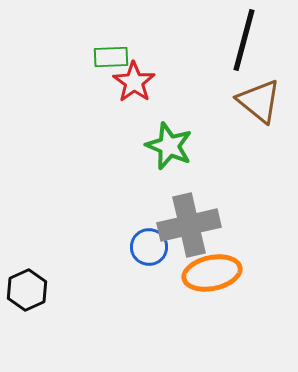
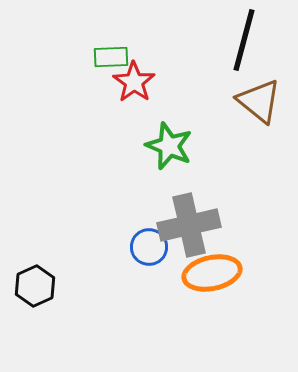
black hexagon: moved 8 px right, 4 px up
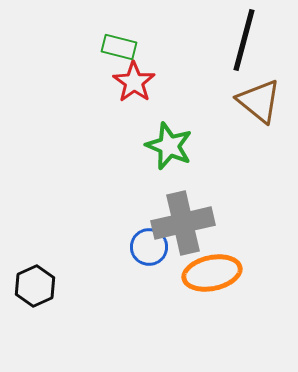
green rectangle: moved 8 px right, 10 px up; rotated 16 degrees clockwise
gray cross: moved 6 px left, 2 px up
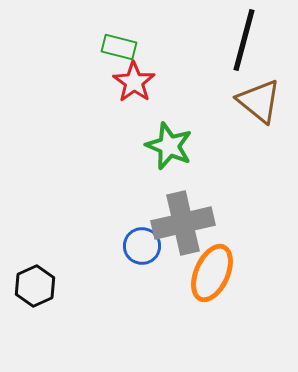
blue circle: moved 7 px left, 1 px up
orange ellipse: rotated 54 degrees counterclockwise
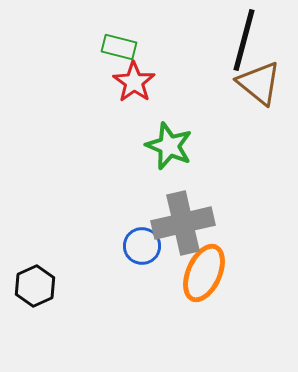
brown triangle: moved 18 px up
orange ellipse: moved 8 px left
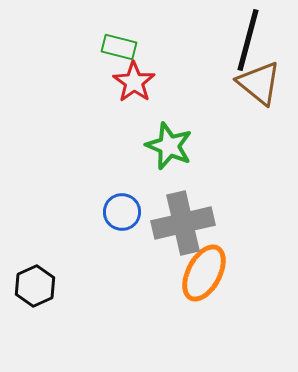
black line: moved 4 px right
blue circle: moved 20 px left, 34 px up
orange ellipse: rotated 4 degrees clockwise
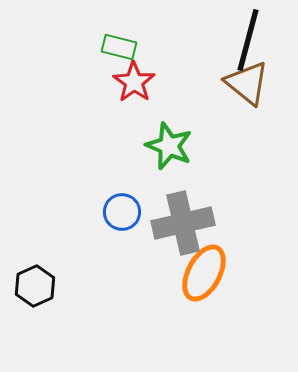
brown triangle: moved 12 px left
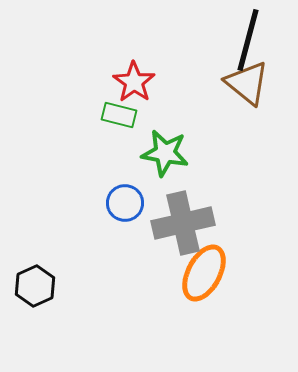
green rectangle: moved 68 px down
green star: moved 4 px left, 7 px down; rotated 12 degrees counterclockwise
blue circle: moved 3 px right, 9 px up
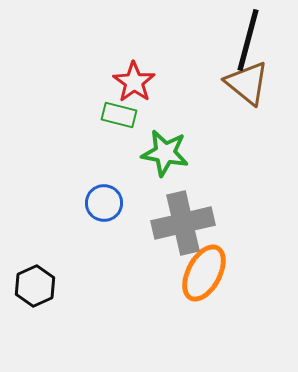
blue circle: moved 21 px left
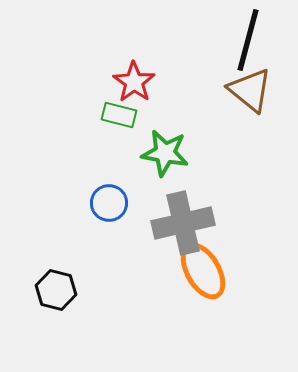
brown triangle: moved 3 px right, 7 px down
blue circle: moved 5 px right
orange ellipse: moved 1 px left, 2 px up; rotated 58 degrees counterclockwise
black hexagon: moved 21 px right, 4 px down; rotated 21 degrees counterclockwise
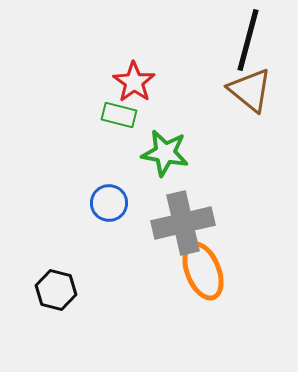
orange ellipse: rotated 8 degrees clockwise
